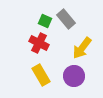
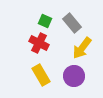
gray rectangle: moved 6 px right, 4 px down
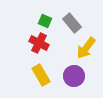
yellow arrow: moved 4 px right
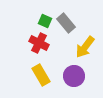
gray rectangle: moved 6 px left
yellow arrow: moved 1 px left, 1 px up
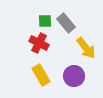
green square: rotated 24 degrees counterclockwise
yellow arrow: moved 1 px right, 1 px down; rotated 75 degrees counterclockwise
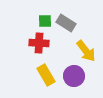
gray rectangle: rotated 18 degrees counterclockwise
red cross: rotated 24 degrees counterclockwise
yellow arrow: moved 3 px down
yellow rectangle: moved 5 px right
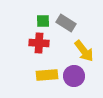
green square: moved 2 px left
yellow arrow: moved 2 px left
yellow rectangle: moved 1 px right; rotated 65 degrees counterclockwise
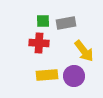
gray rectangle: rotated 42 degrees counterclockwise
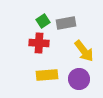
green square: rotated 32 degrees counterclockwise
purple circle: moved 5 px right, 3 px down
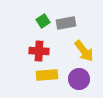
red cross: moved 8 px down
